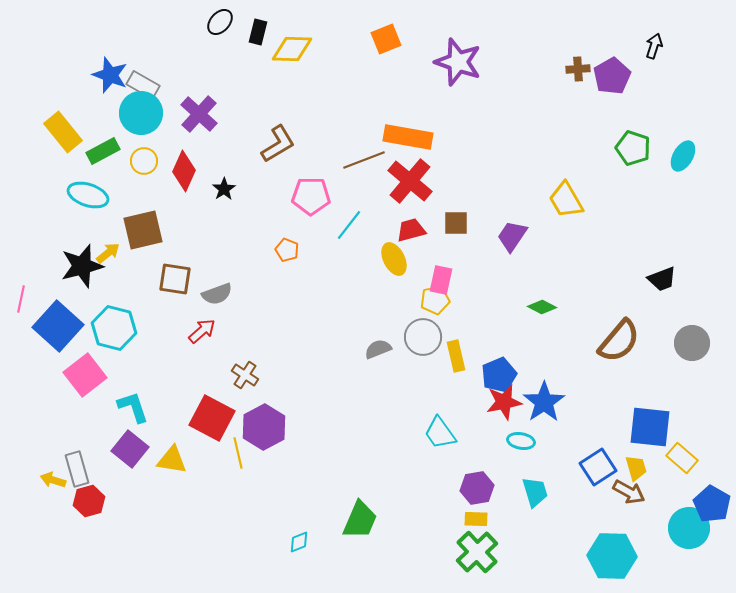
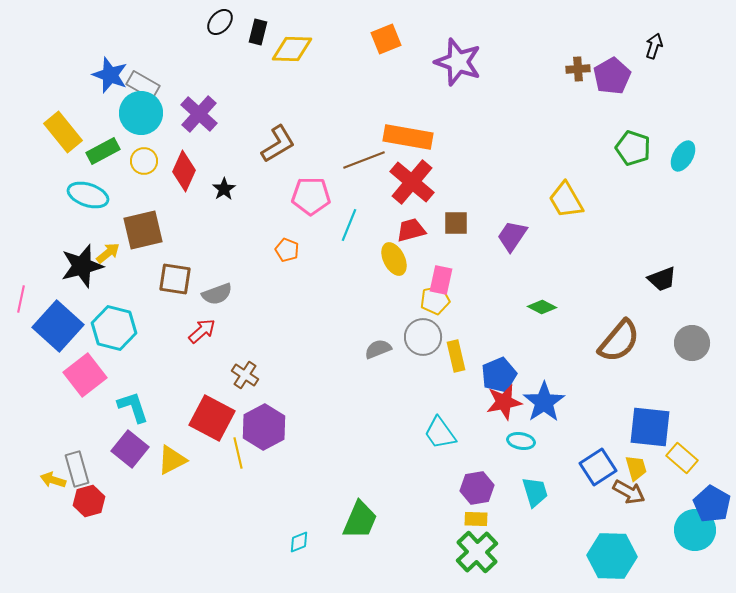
red cross at (410, 181): moved 2 px right, 1 px down
cyan line at (349, 225): rotated 16 degrees counterclockwise
yellow triangle at (172, 460): rotated 36 degrees counterclockwise
cyan circle at (689, 528): moved 6 px right, 2 px down
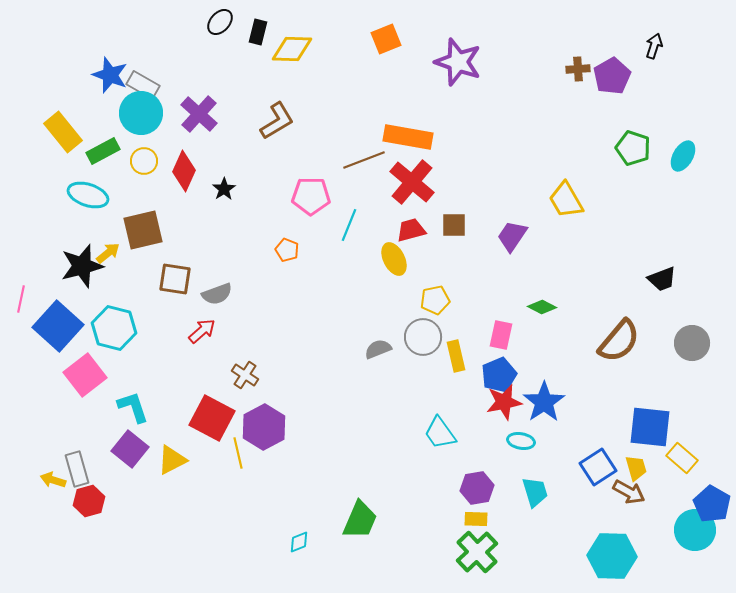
brown L-shape at (278, 144): moved 1 px left, 23 px up
brown square at (456, 223): moved 2 px left, 2 px down
pink rectangle at (441, 280): moved 60 px right, 55 px down
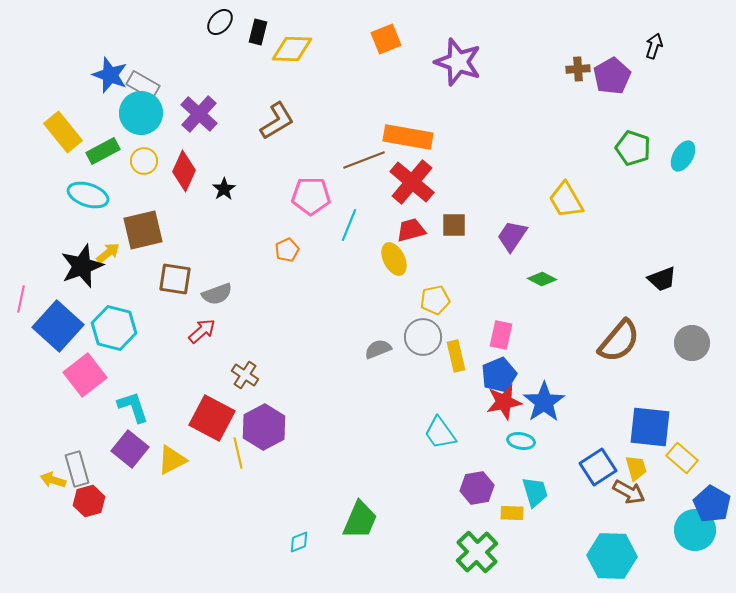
orange pentagon at (287, 250): rotated 25 degrees clockwise
black star at (82, 266): rotated 6 degrees counterclockwise
green diamond at (542, 307): moved 28 px up
yellow rectangle at (476, 519): moved 36 px right, 6 px up
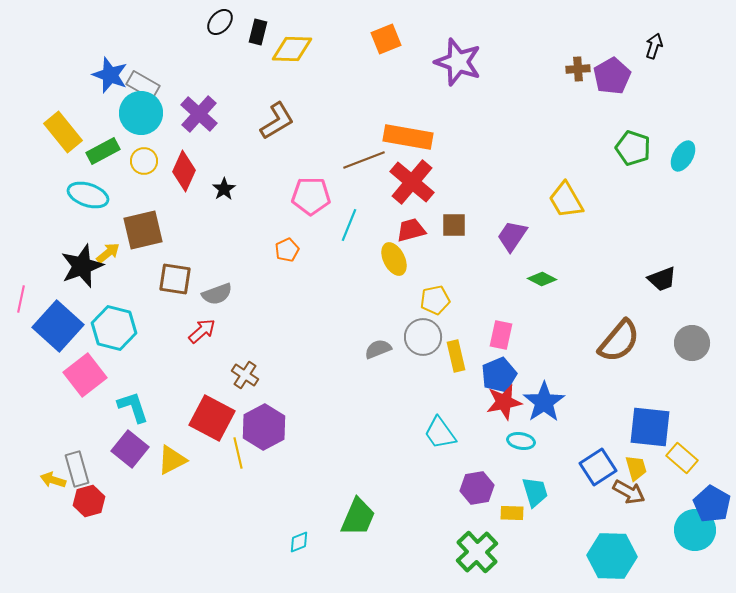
green trapezoid at (360, 520): moved 2 px left, 3 px up
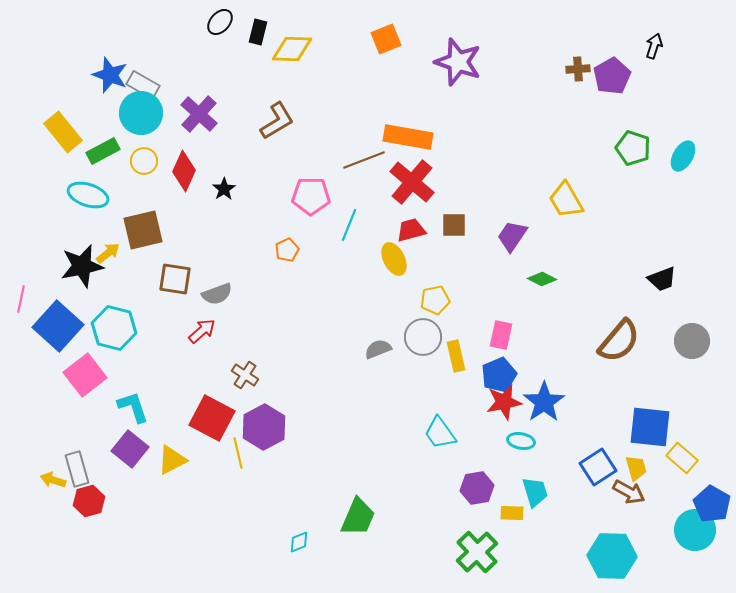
black star at (82, 266): rotated 9 degrees clockwise
gray circle at (692, 343): moved 2 px up
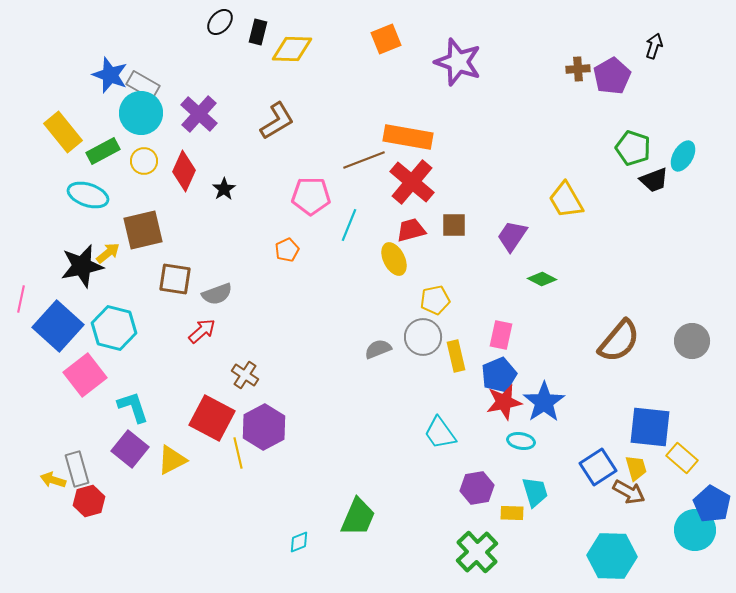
black trapezoid at (662, 279): moved 8 px left, 99 px up
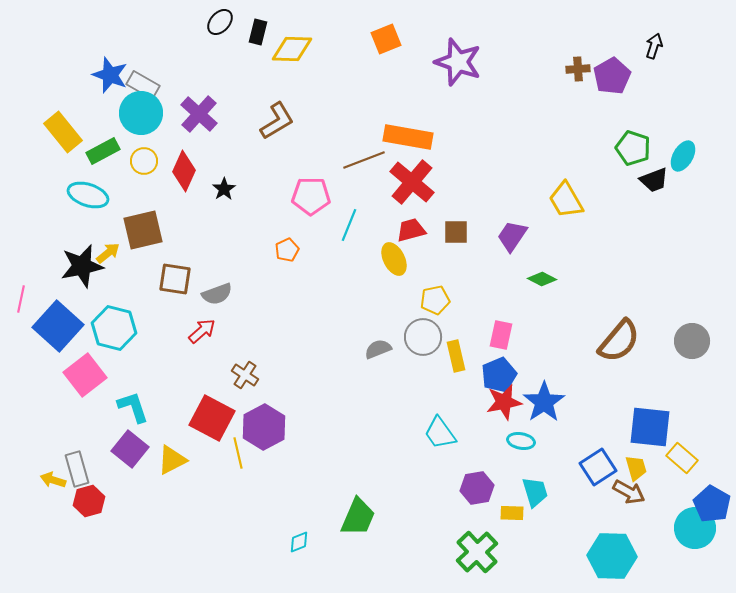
brown square at (454, 225): moved 2 px right, 7 px down
cyan circle at (695, 530): moved 2 px up
